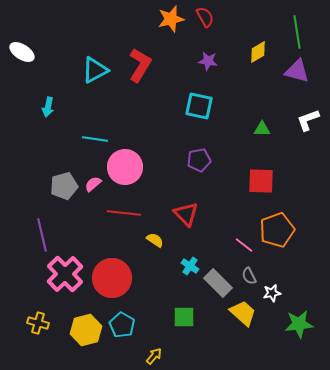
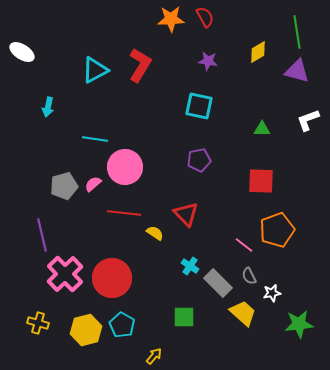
orange star: rotated 12 degrees clockwise
yellow semicircle: moved 7 px up
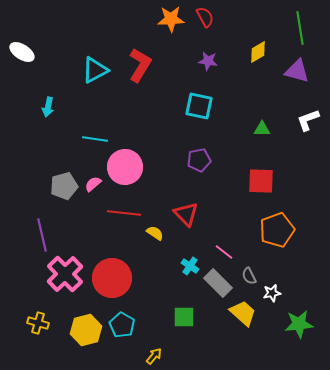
green line: moved 3 px right, 4 px up
pink line: moved 20 px left, 7 px down
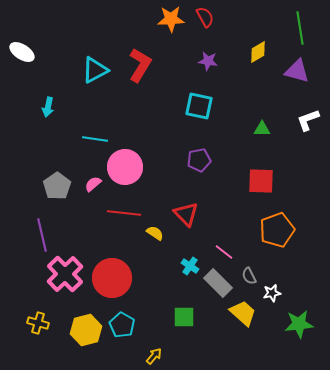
gray pentagon: moved 7 px left; rotated 20 degrees counterclockwise
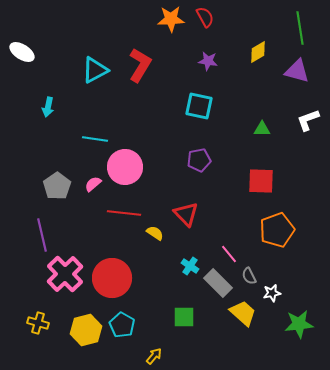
pink line: moved 5 px right, 2 px down; rotated 12 degrees clockwise
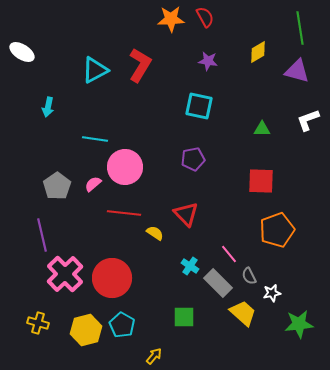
purple pentagon: moved 6 px left, 1 px up
